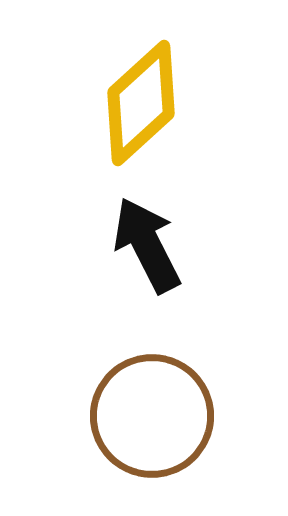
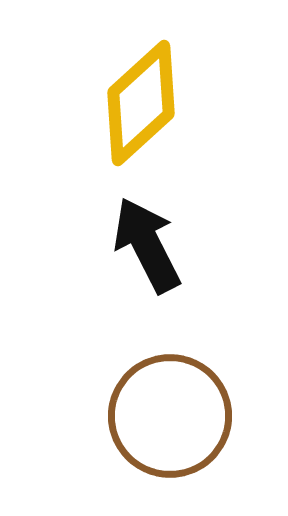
brown circle: moved 18 px right
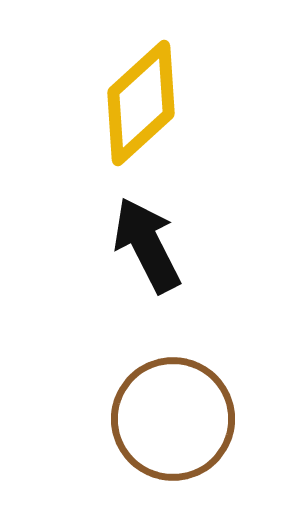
brown circle: moved 3 px right, 3 px down
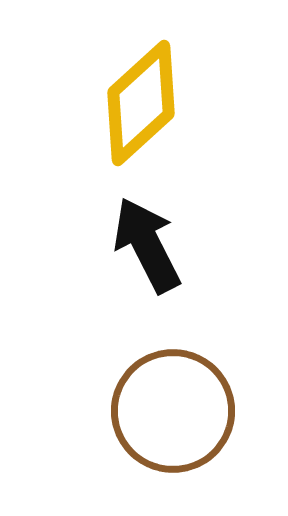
brown circle: moved 8 px up
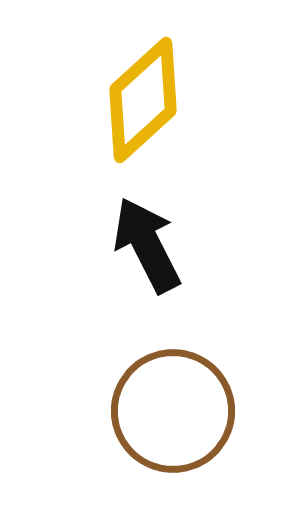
yellow diamond: moved 2 px right, 3 px up
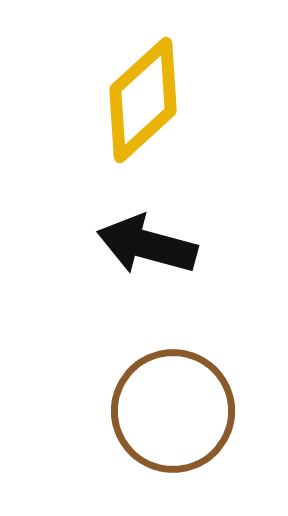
black arrow: rotated 48 degrees counterclockwise
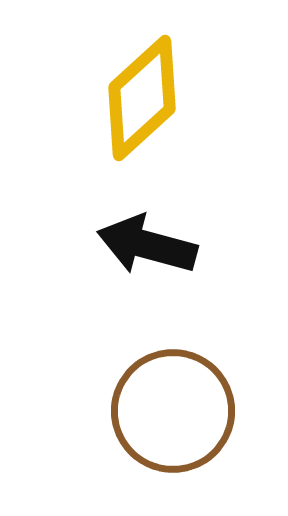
yellow diamond: moved 1 px left, 2 px up
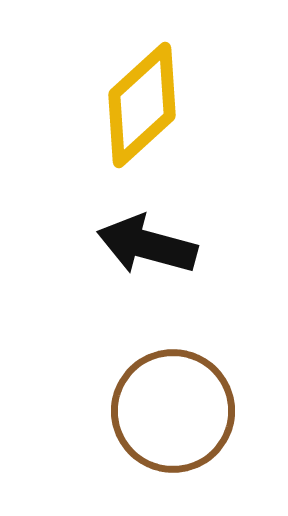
yellow diamond: moved 7 px down
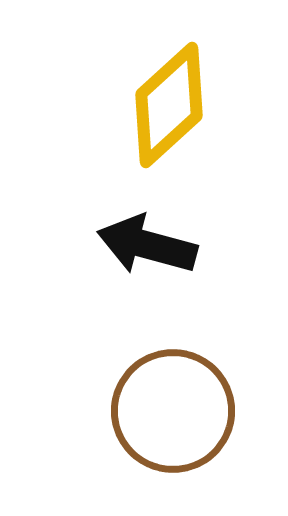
yellow diamond: moved 27 px right
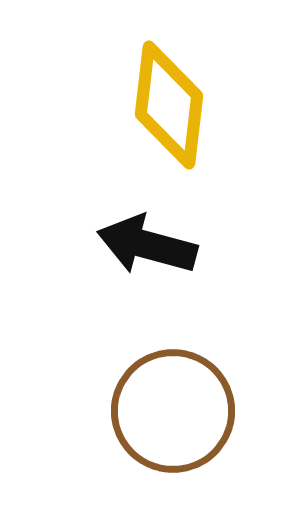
yellow diamond: rotated 41 degrees counterclockwise
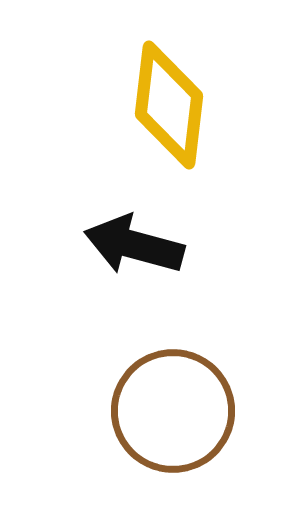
black arrow: moved 13 px left
